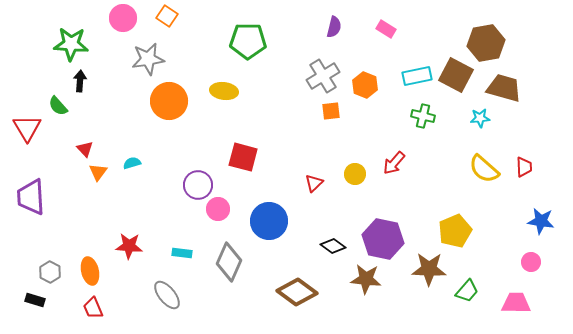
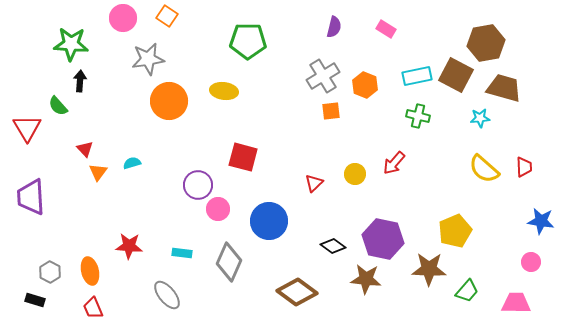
green cross at (423, 116): moved 5 px left
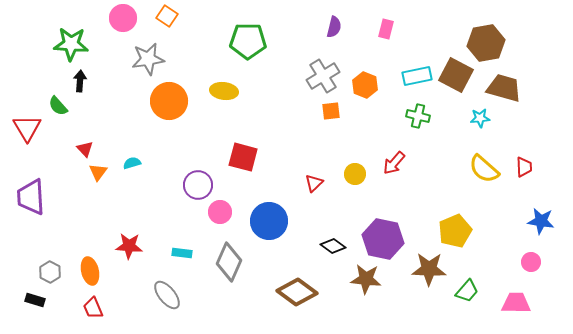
pink rectangle at (386, 29): rotated 72 degrees clockwise
pink circle at (218, 209): moved 2 px right, 3 px down
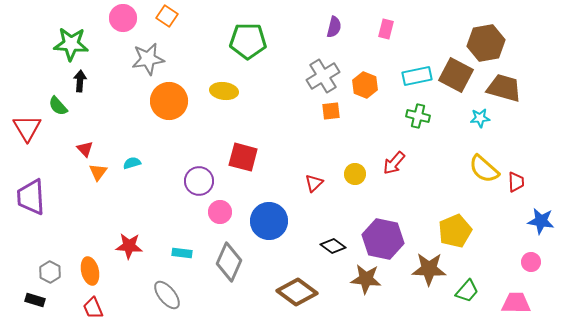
red trapezoid at (524, 167): moved 8 px left, 15 px down
purple circle at (198, 185): moved 1 px right, 4 px up
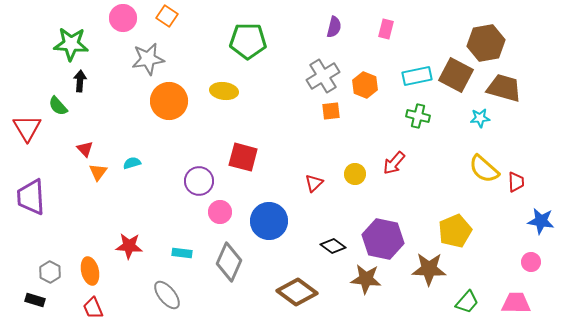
green trapezoid at (467, 291): moved 11 px down
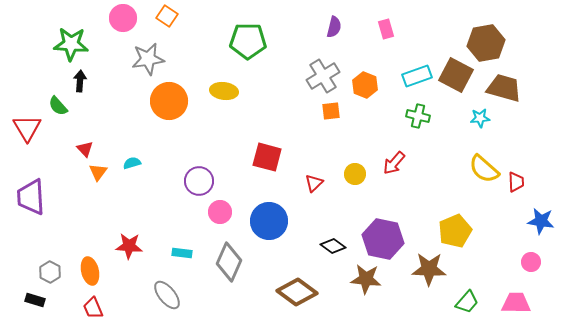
pink rectangle at (386, 29): rotated 30 degrees counterclockwise
cyan rectangle at (417, 76): rotated 8 degrees counterclockwise
red square at (243, 157): moved 24 px right
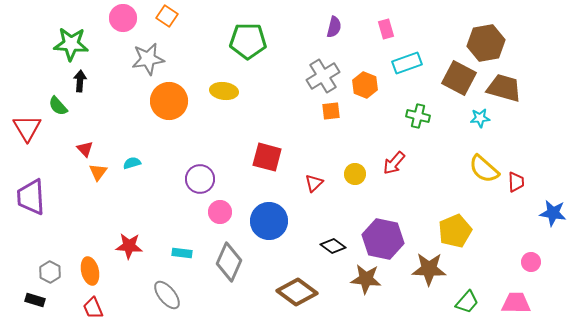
brown square at (456, 75): moved 3 px right, 3 px down
cyan rectangle at (417, 76): moved 10 px left, 13 px up
purple circle at (199, 181): moved 1 px right, 2 px up
blue star at (541, 221): moved 12 px right, 8 px up
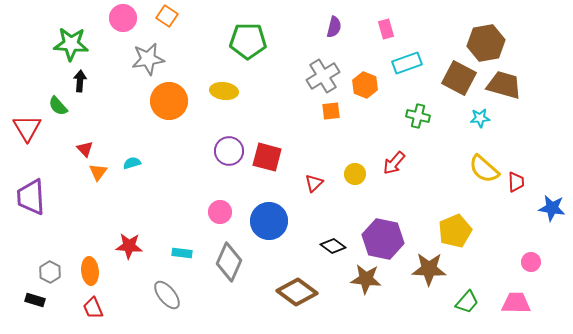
brown trapezoid at (504, 88): moved 3 px up
purple circle at (200, 179): moved 29 px right, 28 px up
blue star at (553, 213): moved 1 px left, 5 px up
orange ellipse at (90, 271): rotated 8 degrees clockwise
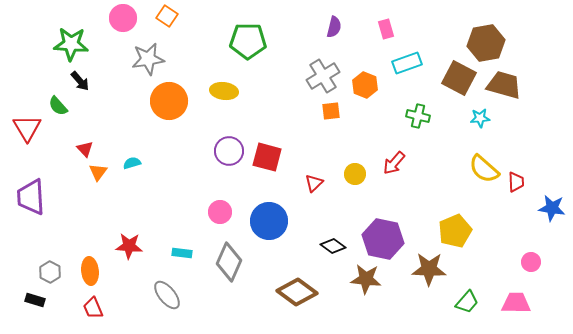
black arrow at (80, 81): rotated 135 degrees clockwise
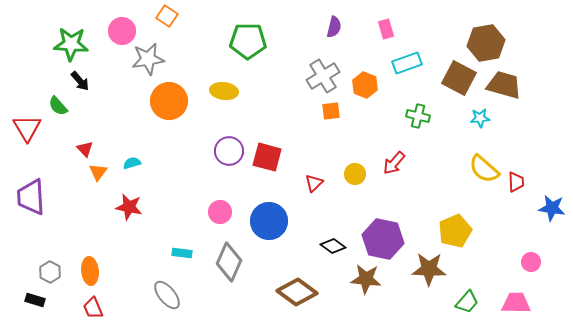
pink circle at (123, 18): moved 1 px left, 13 px down
red star at (129, 246): moved 39 px up; rotated 8 degrees clockwise
